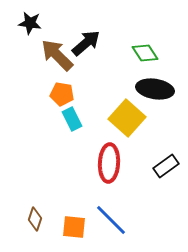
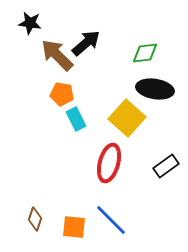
green diamond: rotated 64 degrees counterclockwise
cyan rectangle: moved 4 px right
red ellipse: rotated 12 degrees clockwise
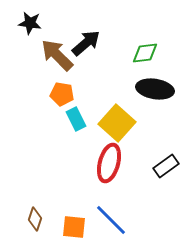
yellow square: moved 10 px left, 5 px down
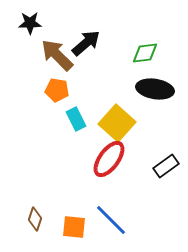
black star: rotated 10 degrees counterclockwise
orange pentagon: moved 5 px left, 4 px up
red ellipse: moved 4 px up; rotated 21 degrees clockwise
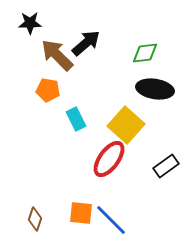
orange pentagon: moved 9 px left
yellow square: moved 9 px right, 2 px down
orange square: moved 7 px right, 14 px up
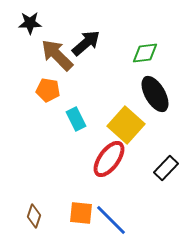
black ellipse: moved 5 px down; rotated 51 degrees clockwise
black rectangle: moved 2 px down; rotated 10 degrees counterclockwise
brown diamond: moved 1 px left, 3 px up
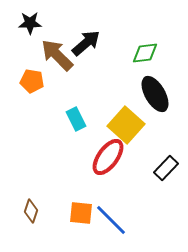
orange pentagon: moved 16 px left, 9 px up
red ellipse: moved 1 px left, 2 px up
brown diamond: moved 3 px left, 5 px up
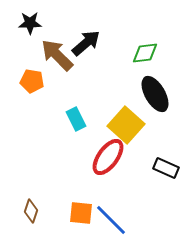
black rectangle: rotated 70 degrees clockwise
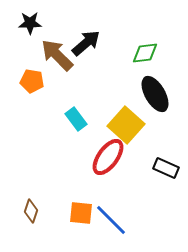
cyan rectangle: rotated 10 degrees counterclockwise
